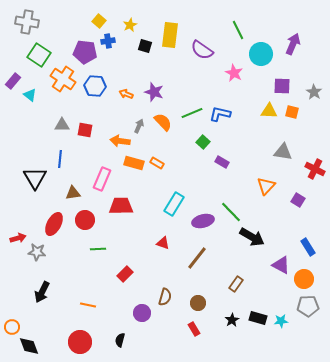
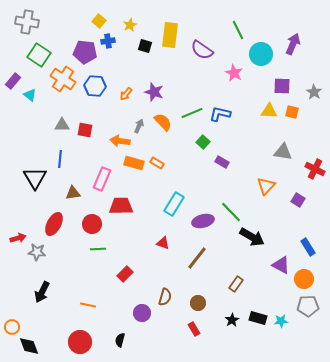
orange arrow at (126, 94): rotated 72 degrees counterclockwise
red circle at (85, 220): moved 7 px right, 4 px down
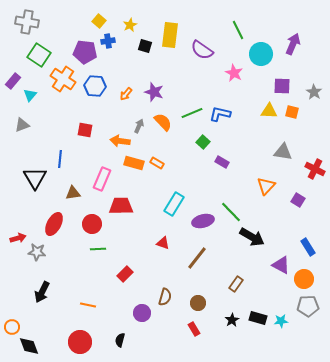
cyan triangle at (30, 95): rotated 32 degrees clockwise
gray triangle at (62, 125): moved 40 px left; rotated 21 degrees counterclockwise
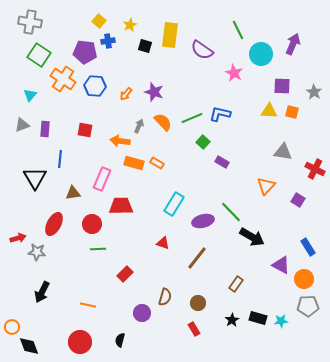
gray cross at (27, 22): moved 3 px right
purple rectangle at (13, 81): moved 32 px right, 48 px down; rotated 35 degrees counterclockwise
green line at (192, 113): moved 5 px down
